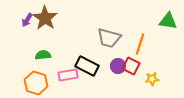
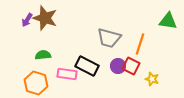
brown star: rotated 15 degrees counterclockwise
pink rectangle: moved 1 px left, 1 px up; rotated 18 degrees clockwise
yellow star: rotated 24 degrees clockwise
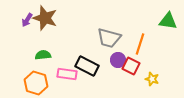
purple circle: moved 6 px up
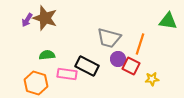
green semicircle: moved 4 px right
purple circle: moved 1 px up
yellow star: rotated 24 degrees counterclockwise
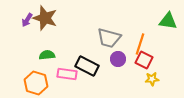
red square: moved 13 px right, 6 px up
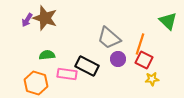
green triangle: rotated 36 degrees clockwise
gray trapezoid: rotated 25 degrees clockwise
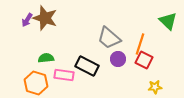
green semicircle: moved 1 px left, 3 px down
pink rectangle: moved 3 px left, 1 px down
yellow star: moved 3 px right, 8 px down
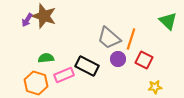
brown star: moved 1 px left, 2 px up
orange line: moved 9 px left, 5 px up
pink rectangle: rotated 30 degrees counterclockwise
